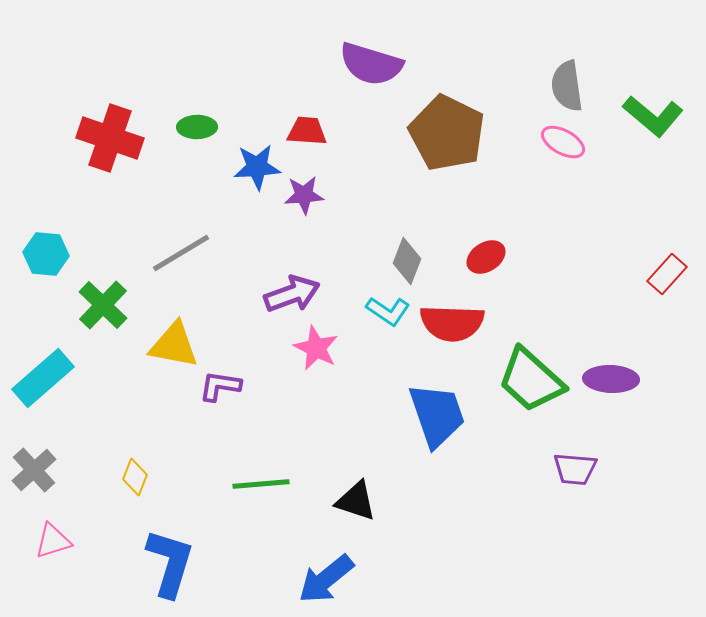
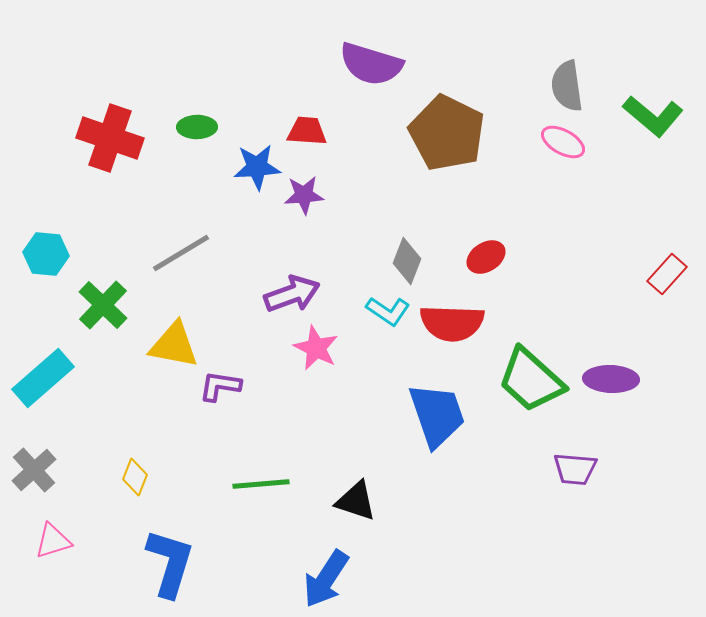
blue arrow: rotated 18 degrees counterclockwise
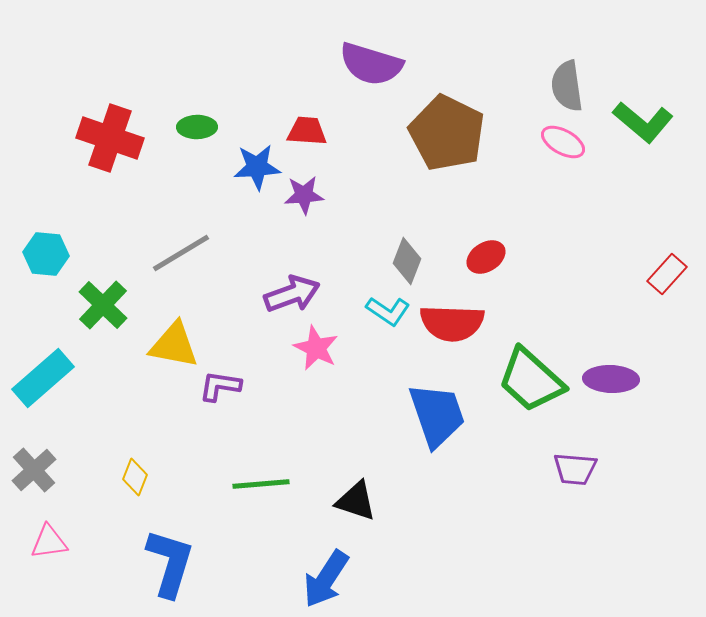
green L-shape: moved 10 px left, 6 px down
pink triangle: moved 4 px left, 1 px down; rotated 9 degrees clockwise
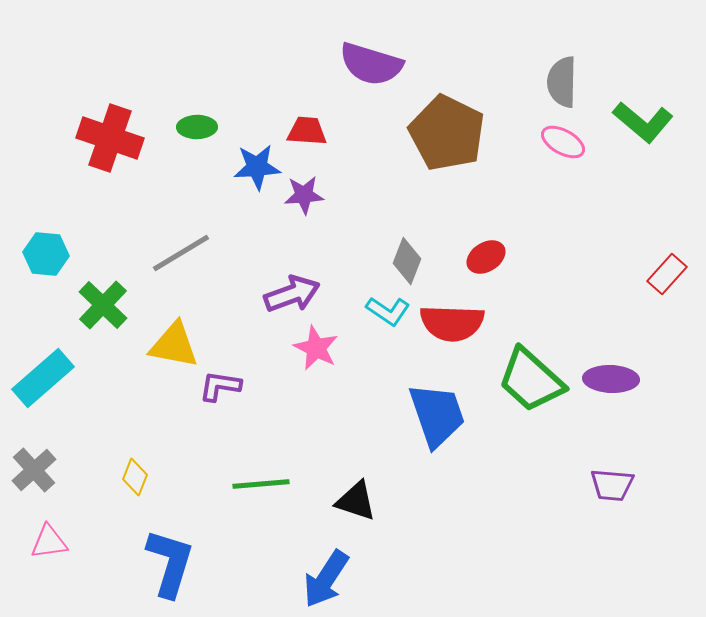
gray semicircle: moved 5 px left, 4 px up; rotated 9 degrees clockwise
purple trapezoid: moved 37 px right, 16 px down
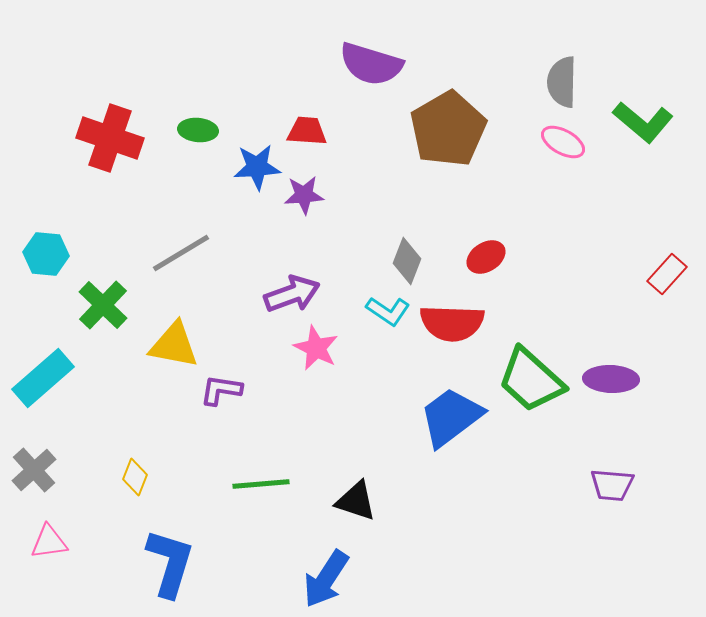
green ellipse: moved 1 px right, 3 px down; rotated 6 degrees clockwise
brown pentagon: moved 1 px right, 4 px up; rotated 16 degrees clockwise
purple L-shape: moved 1 px right, 4 px down
blue trapezoid: moved 14 px right, 2 px down; rotated 108 degrees counterclockwise
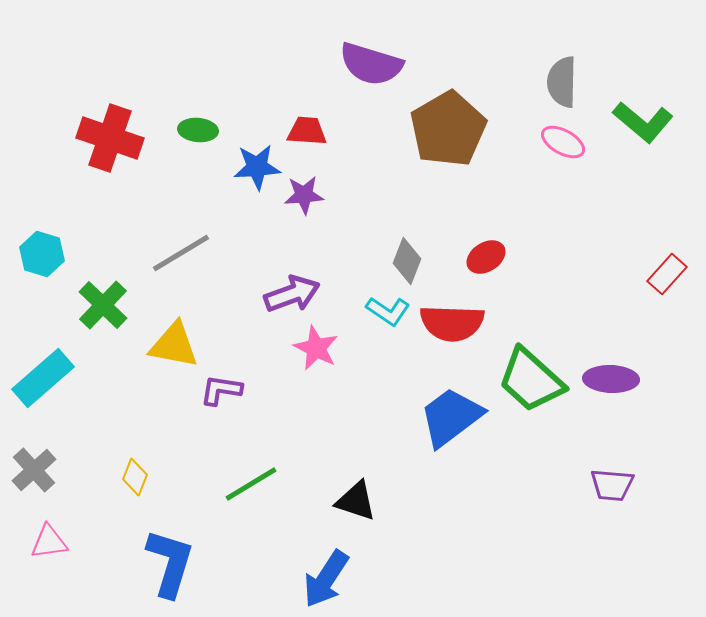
cyan hexagon: moved 4 px left; rotated 12 degrees clockwise
green line: moved 10 px left; rotated 26 degrees counterclockwise
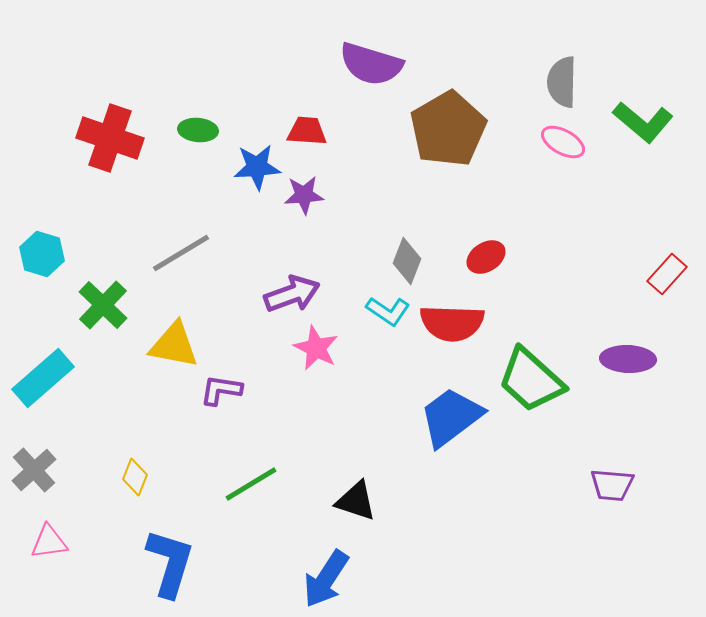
purple ellipse: moved 17 px right, 20 px up
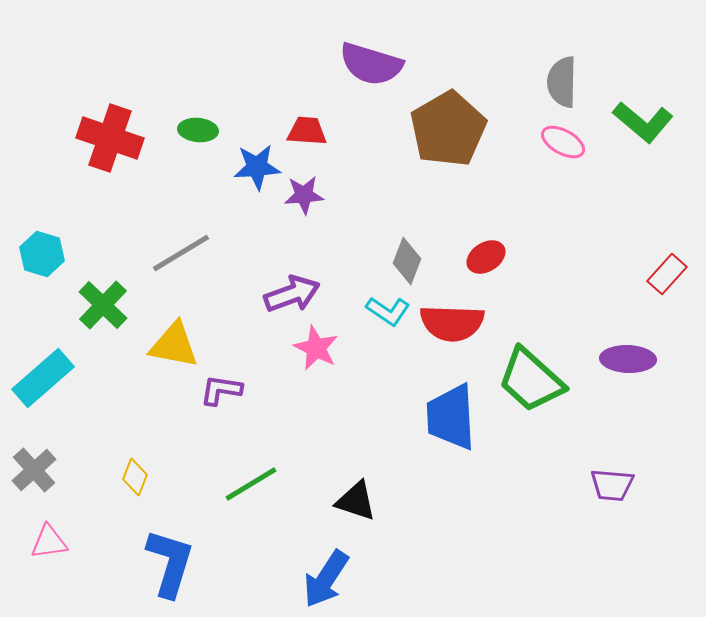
blue trapezoid: rotated 56 degrees counterclockwise
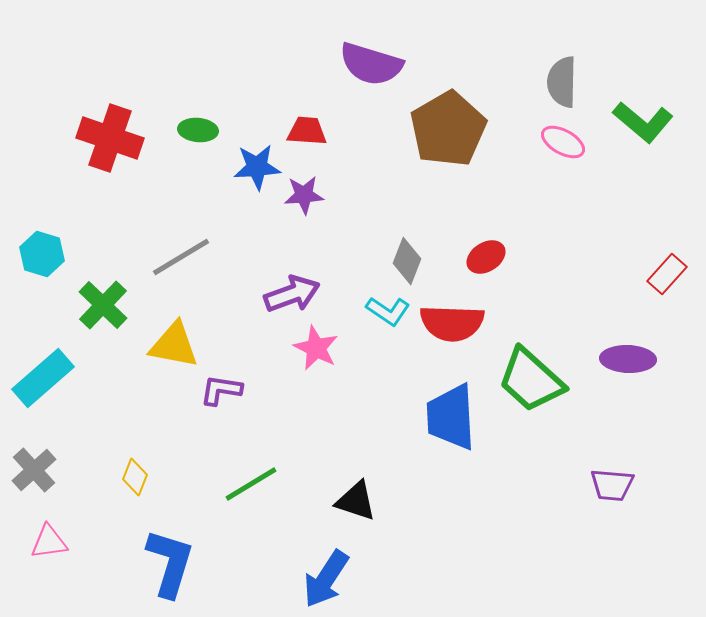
gray line: moved 4 px down
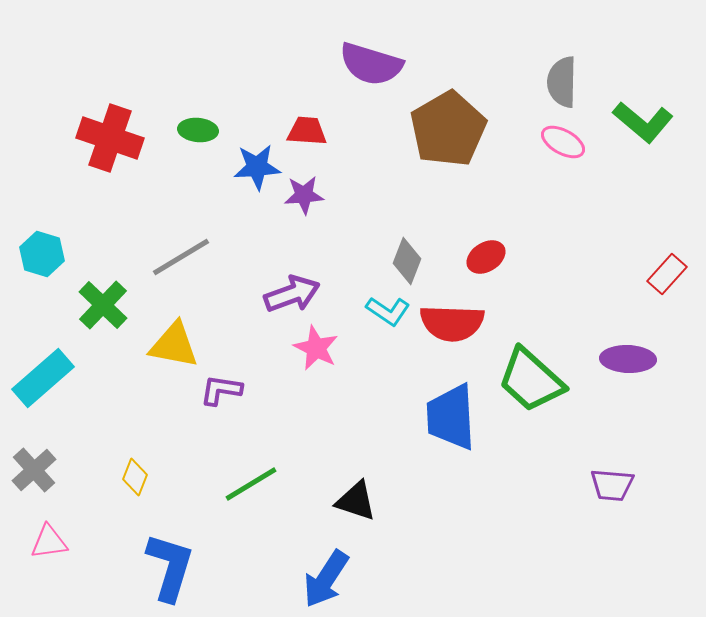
blue L-shape: moved 4 px down
